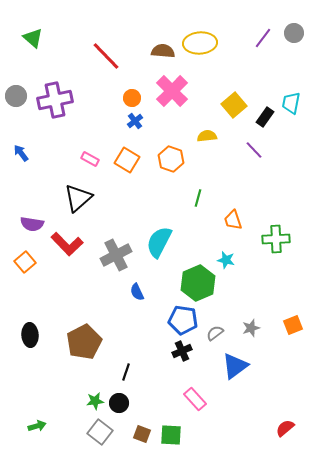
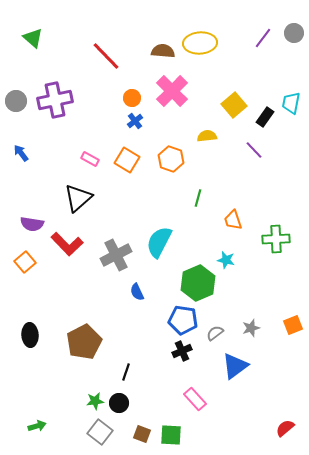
gray circle at (16, 96): moved 5 px down
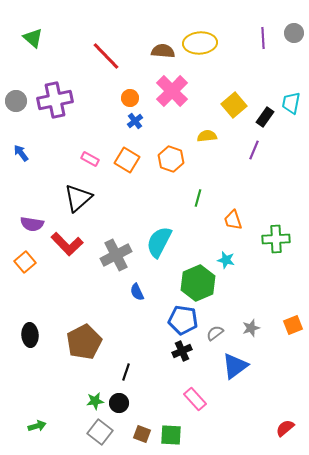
purple line at (263, 38): rotated 40 degrees counterclockwise
orange circle at (132, 98): moved 2 px left
purple line at (254, 150): rotated 66 degrees clockwise
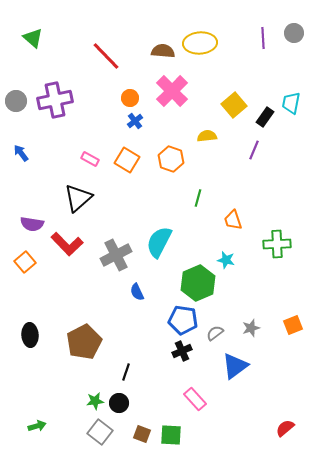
green cross at (276, 239): moved 1 px right, 5 px down
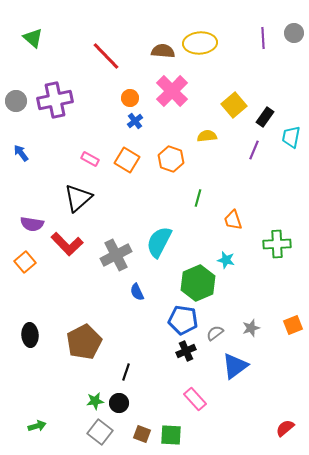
cyan trapezoid at (291, 103): moved 34 px down
black cross at (182, 351): moved 4 px right
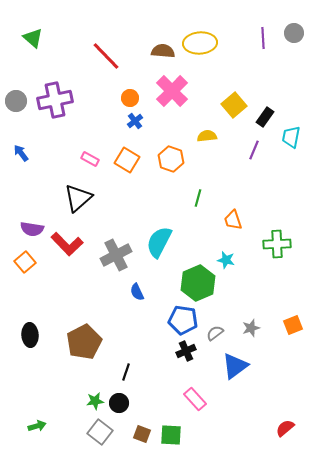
purple semicircle at (32, 224): moved 5 px down
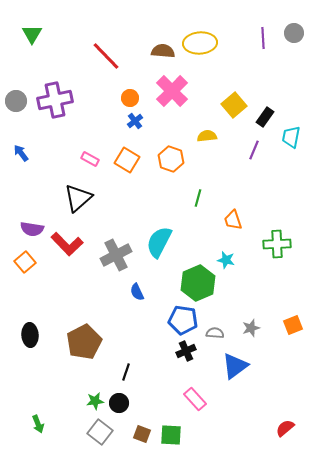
green triangle at (33, 38): moved 1 px left, 4 px up; rotated 20 degrees clockwise
gray semicircle at (215, 333): rotated 42 degrees clockwise
green arrow at (37, 426): moved 1 px right, 2 px up; rotated 84 degrees clockwise
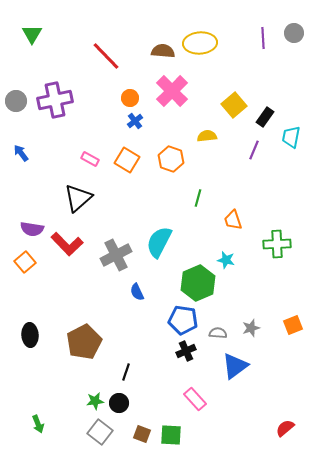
gray semicircle at (215, 333): moved 3 px right
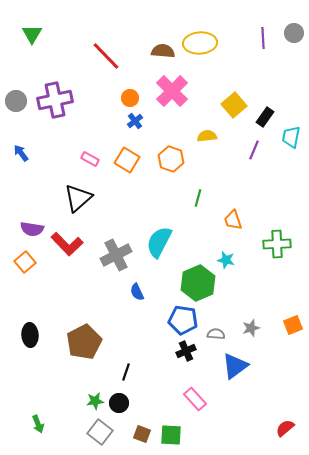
gray semicircle at (218, 333): moved 2 px left, 1 px down
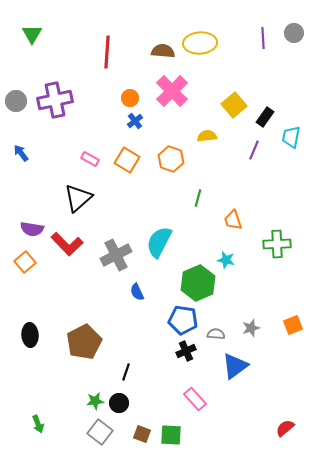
red line at (106, 56): moved 1 px right, 4 px up; rotated 48 degrees clockwise
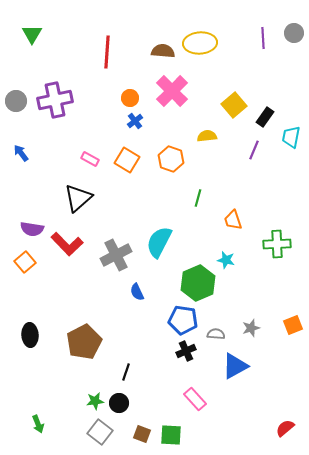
blue triangle at (235, 366): rotated 8 degrees clockwise
